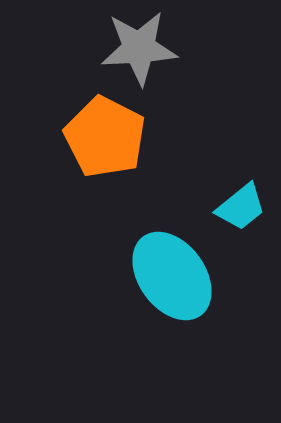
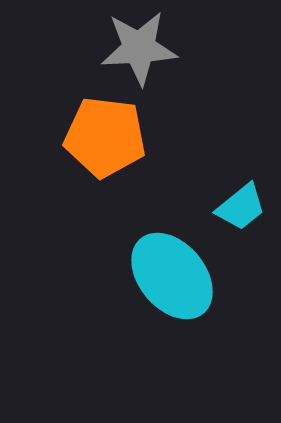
orange pentagon: rotated 20 degrees counterclockwise
cyan ellipse: rotated 4 degrees counterclockwise
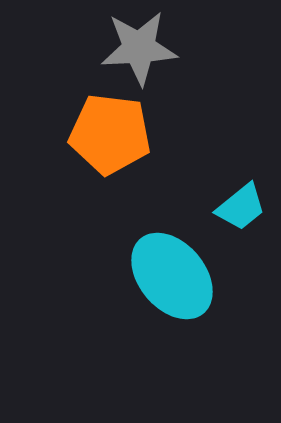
orange pentagon: moved 5 px right, 3 px up
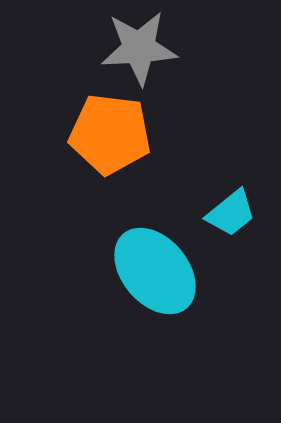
cyan trapezoid: moved 10 px left, 6 px down
cyan ellipse: moved 17 px left, 5 px up
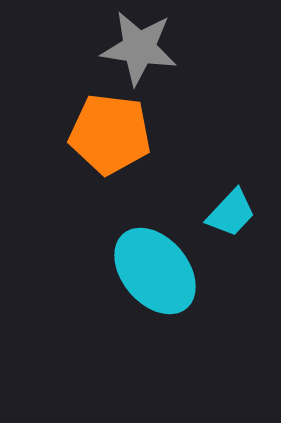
gray star: rotated 12 degrees clockwise
cyan trapezoid: rotated 8 degrees counterclockwise
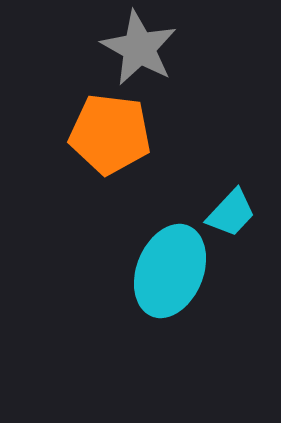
gray star: rotated 20 degrees clockwise
cyan ellipse: moved 15 px right; rotated 62 degrees clockwise
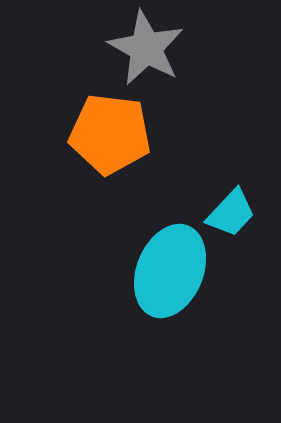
gray star: moved 7 px right
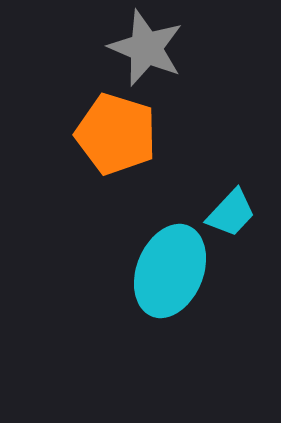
gray star: rotated 6 degrees counterclockwise
orange pentagon: moved 6 px right; rotated 10 degrees clockwise
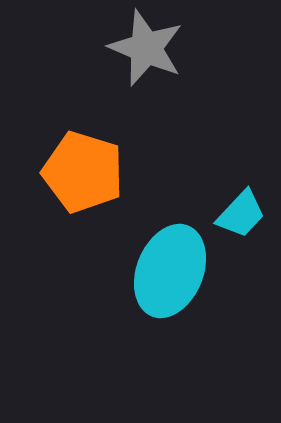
orange pentagon: moved 33 px left, 38 px down
cyan trapezoid: moved 10 px right, 1 px down
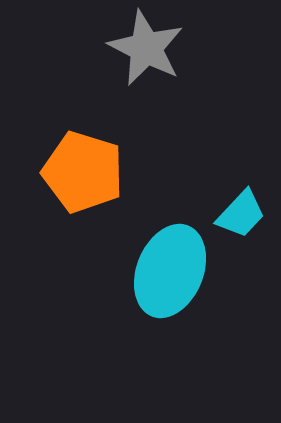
gray star: rotated 4 degrees clockwise
